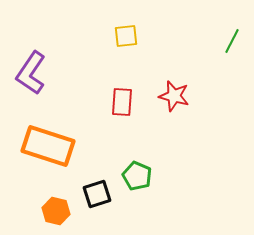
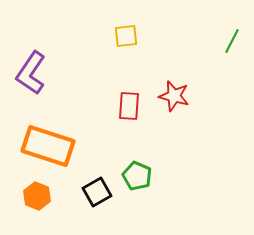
red rectangle: moved 7 px right, 4 px down
black square: moved 2 px up; rotated 12 degrees counterclockwise
orange hexagon: moved 19 px left, 15 px up; rotated 8 degrees clockwise
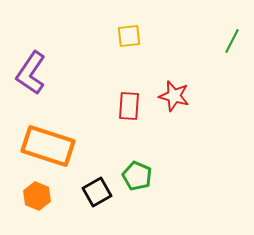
yellow square: moved 3 px right
